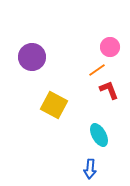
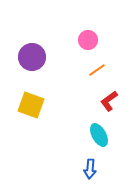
pink circle: moved 22 px left, 7 px up
red L-shape: moved 11 px down; rotated 105 degrees counterclockwise
yellow square: moved 23 px left; rotated 8 degrees counterclockwise
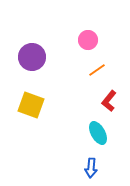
red L-shape: rotated 15 degrees counterclockwise
cyan ellipse: moved 1 px left, 2 px up
blue arrow: moved 1 px right, 1 px up
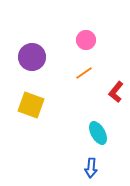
pink circle: moved 2 px left
orange line: moved 13 px left, 3 px down
red L-shape: moved 7 px right, 9 px up
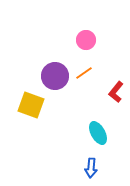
purple circle: moved 23 px right, 19 px down
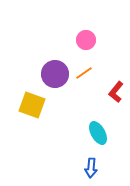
purple circle: moved 2 px up
yellow square: moved 1 px right
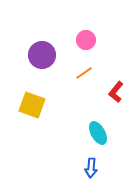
purple circle: moved 13 px left, 19 px up
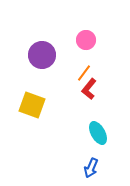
orange line: rotated 18 degrees counterclockwise
red L-shape: moved 27 px left, 3 px up
blue arrow: rotated 18 degrees clockwise
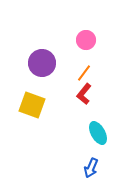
purple circle: moved 8 px down
red L-shape: moved 5 px left, 5 px down
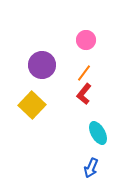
purple circle: moved 2 px down
yellow square: rotated 24 degrees clockwise
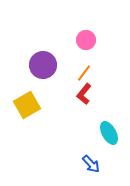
purple circle: moved 1 px right
yellow square: moved 5 px left; rotated 16 degrees clockwise
cyan ellipse: moved 11 px right
blue arrow: moved 4 px up; rotated 66 degrees counterclockwise
